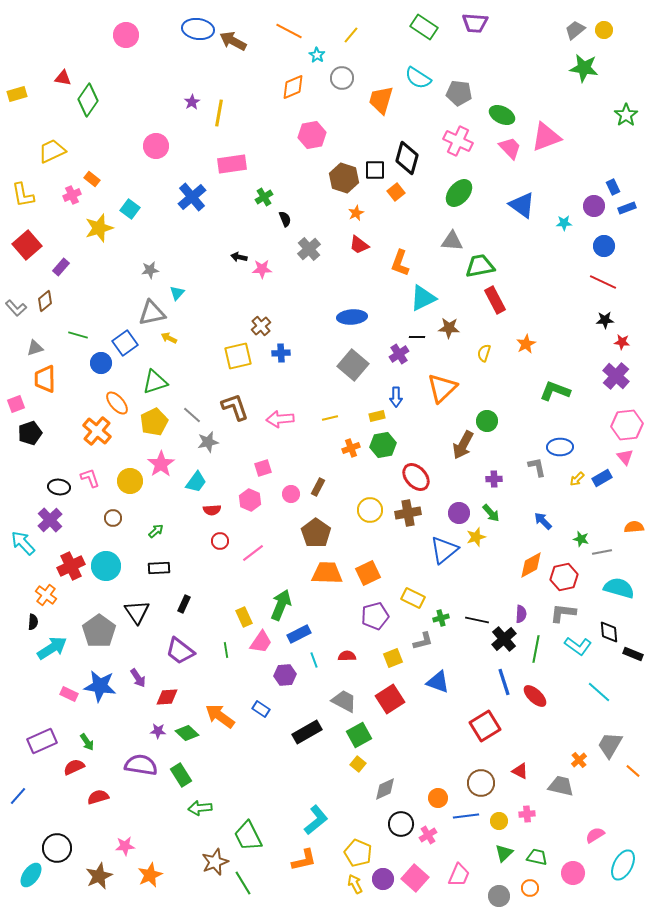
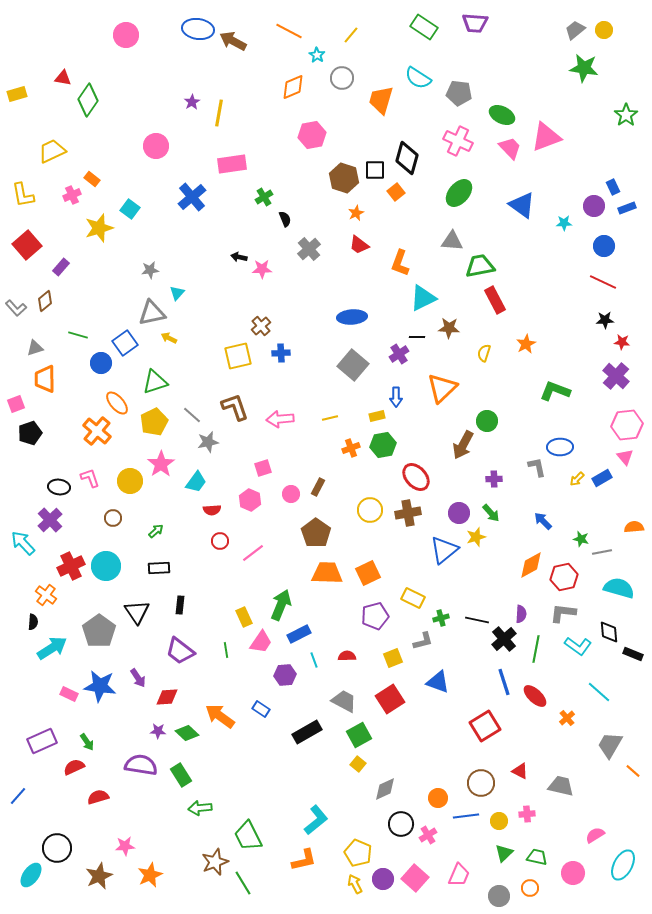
black rectangle at (184, 604): moved 4 px left, 1 px down; rotated 18 degrees counterclockwise
orange cross at (579, 760): moved 12 px left, 42 px up
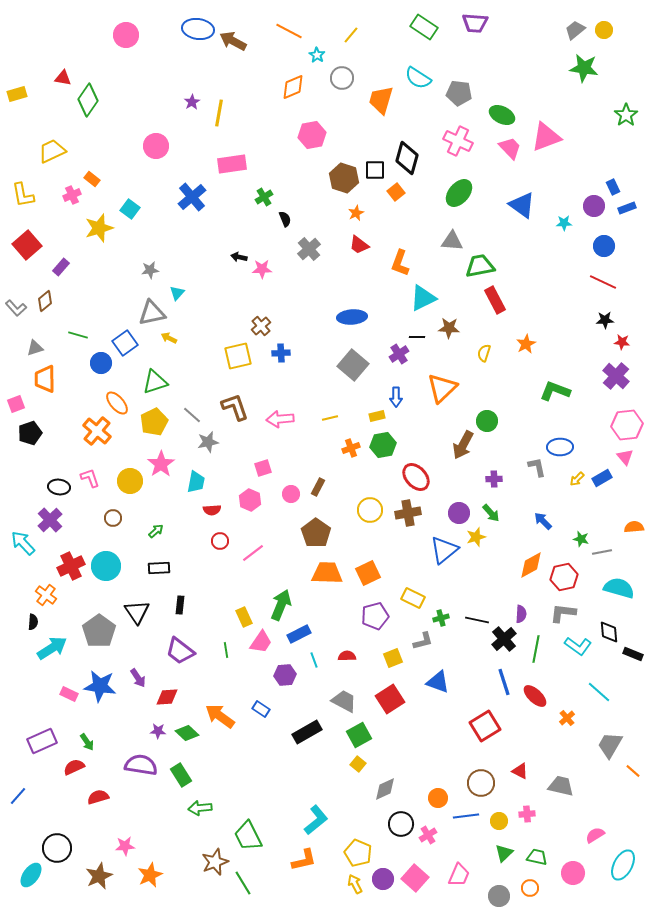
cyan trapezoid at (196, 482): rotated 25 degrees counterclockwise
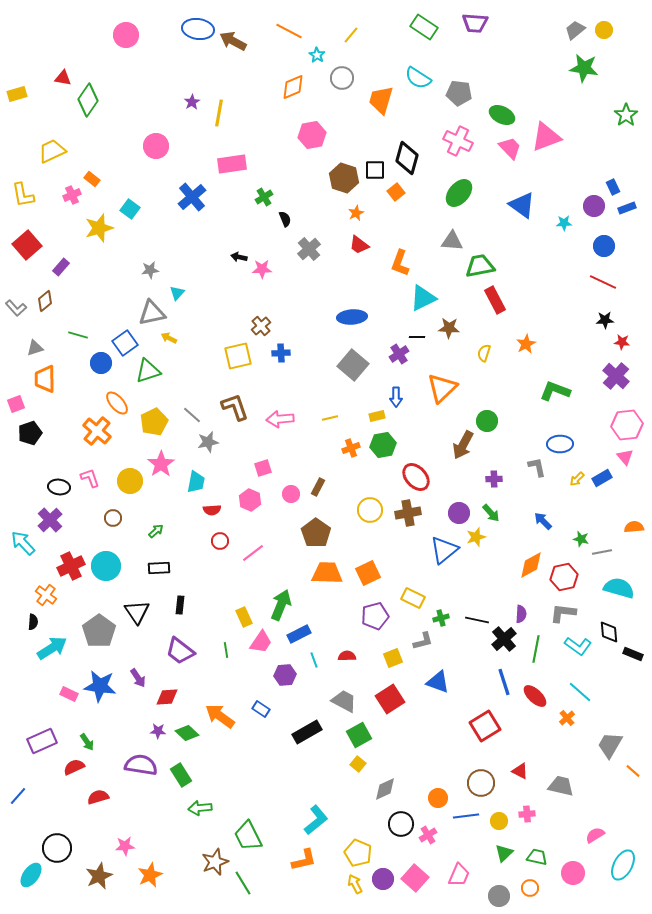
green triangle at (155, 382): moved 7 px left, 11 px up
blue ellipse at (560, 447): moved 3 px up
cyan line at (599, 692): moved 19 px left
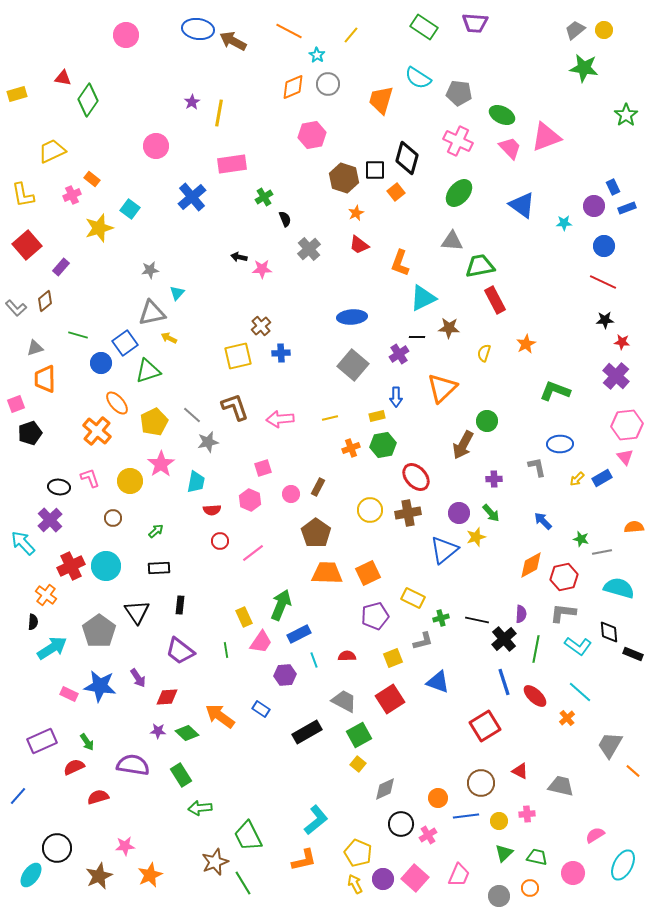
gray circle at (342, 78): moved 14 px left, 6 px down
purple semicircle at (141, 765): moved 8 px left
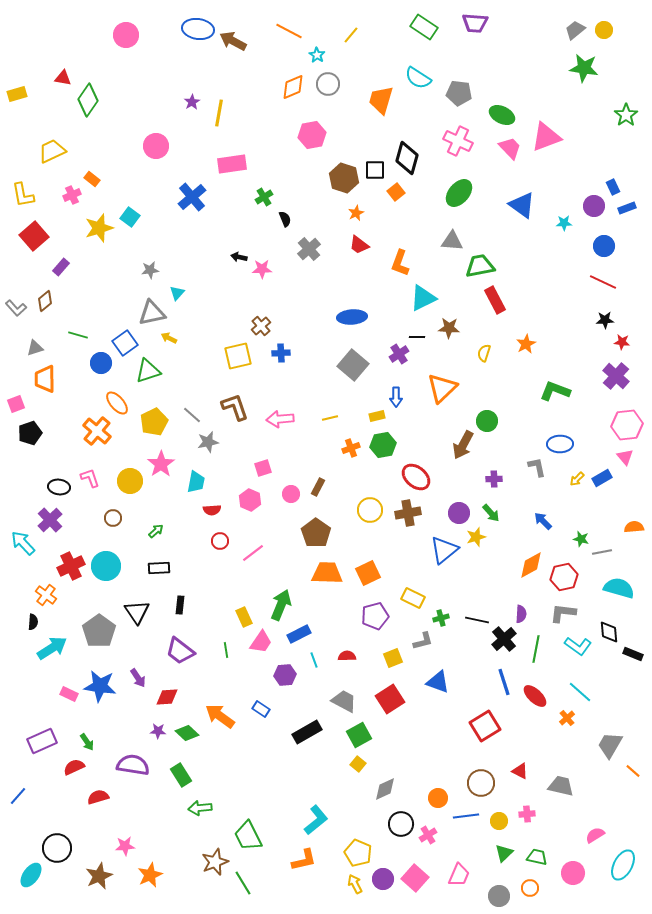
cyan square at (130, 209): moved 8 px down
red square at (27, 245): moved 7 px right, 9 px up
red ellipse at (416, 477): rotated 8 degrees counterclockwise
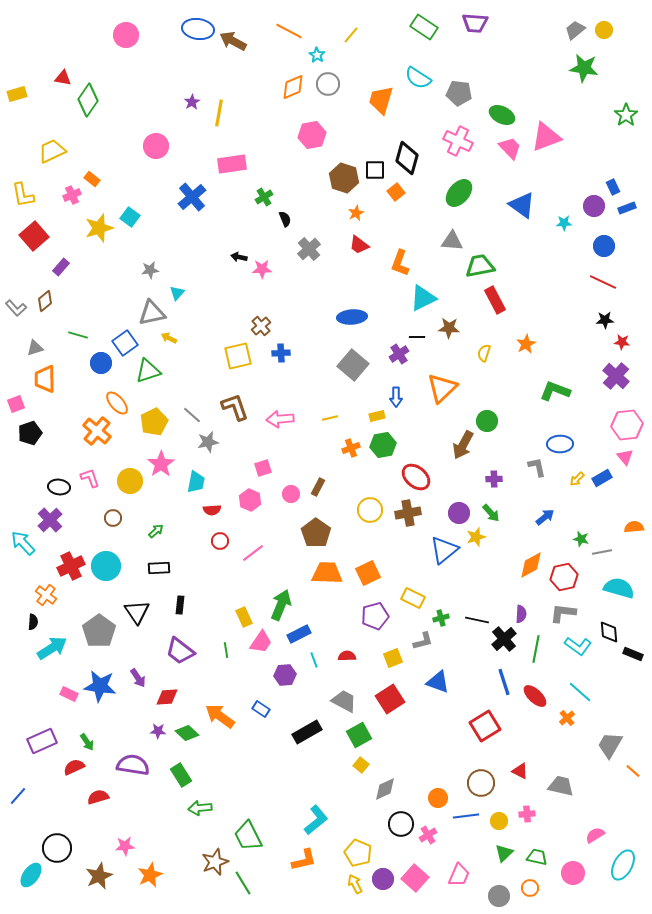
blue arrow at (543, 521): moved 2 px right, 4 px up; rotated 96 degrees clockwise
yellow square at (358, 764): moved 3 px right, 1 px down
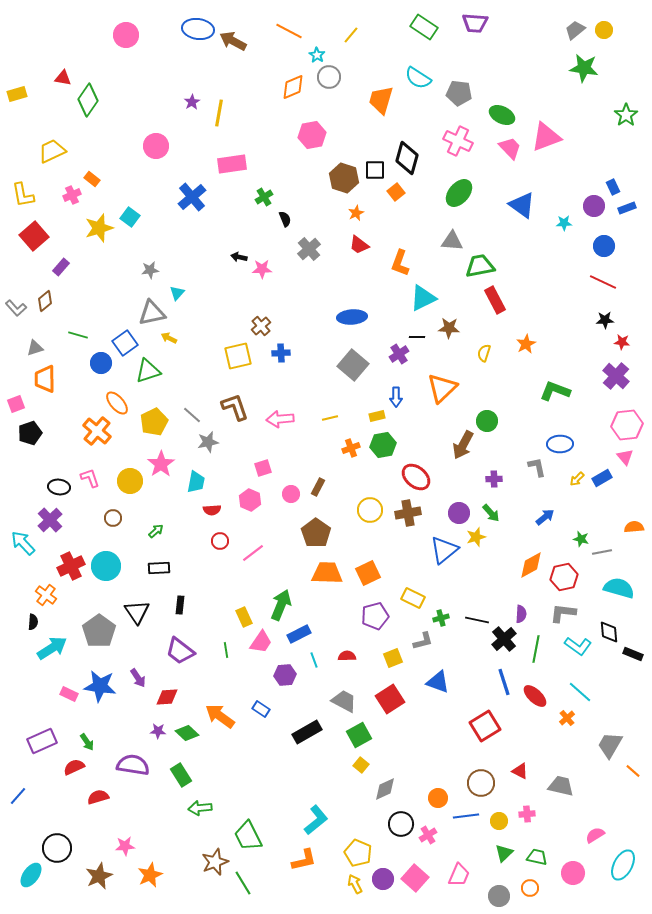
gray circle at (328, 84): moved 1 px right, 7 px up
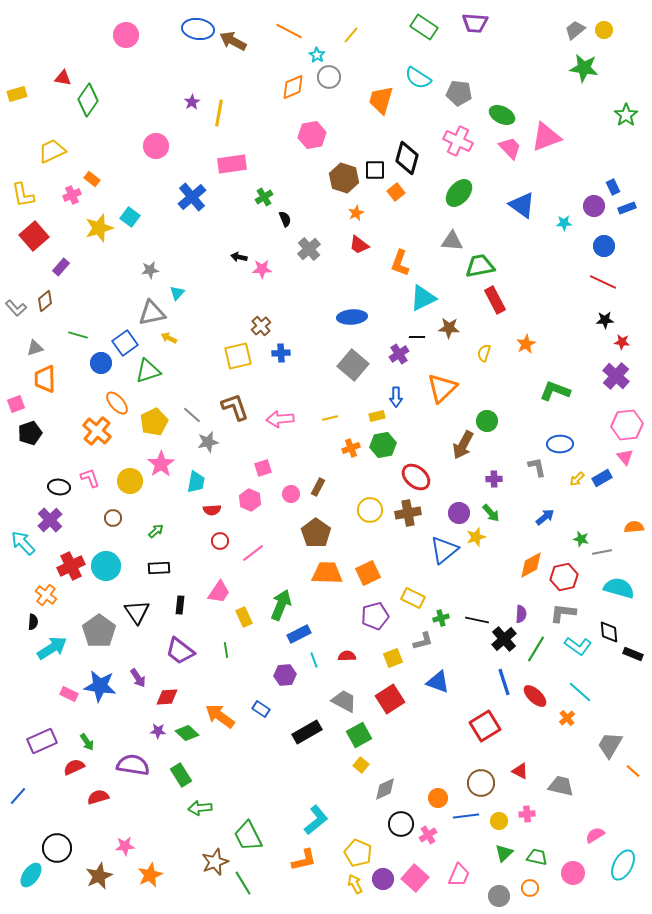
pink trapezoid at (261, 642): moved 42 px left, 50 px up
green line at (536, 649): rotated 20 degrees clockwise
